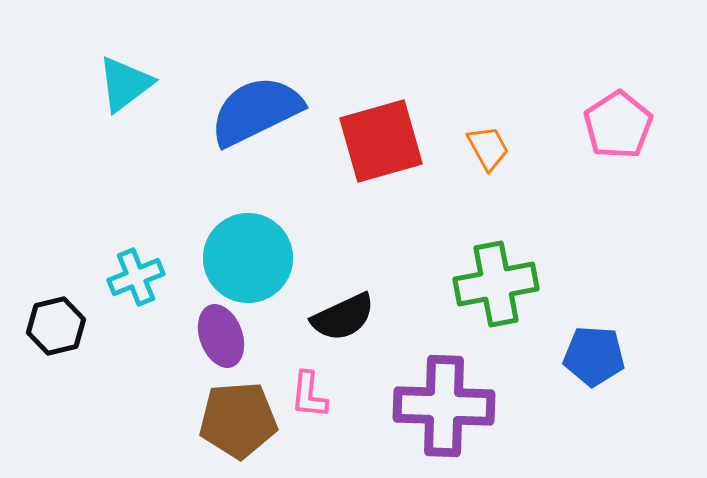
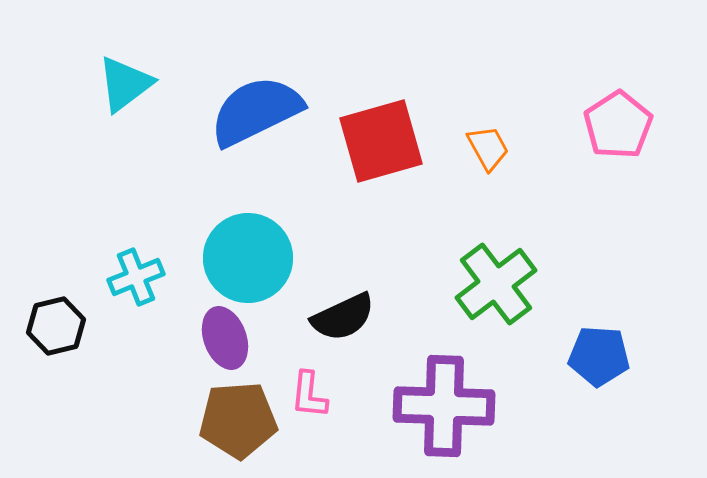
green cross: rotated 26 degrees counterclockwise
purple ellipse: moved 4 px right, 2 px down
blue pentagon: moved 5 px right
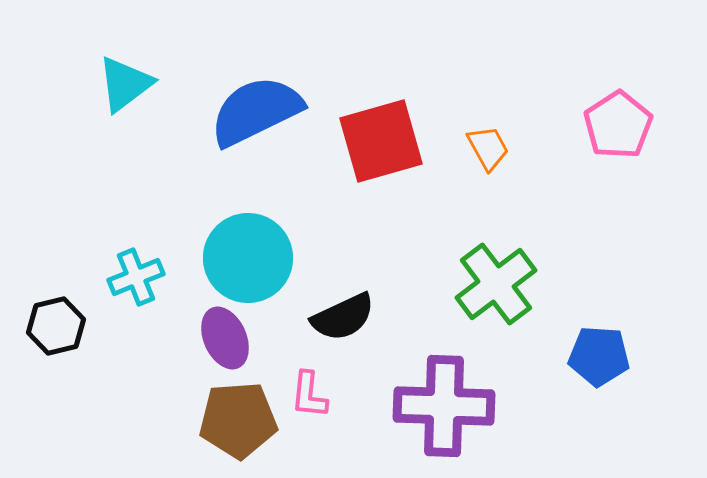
purple ellipse: rotated 4 degrees counterclockwise
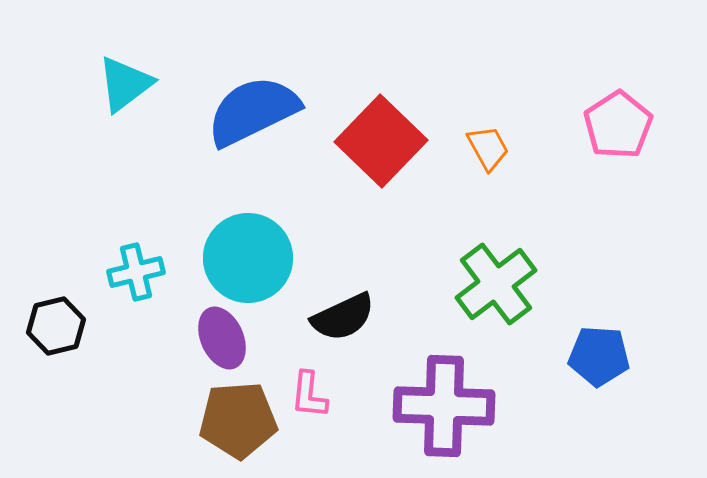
blue semicircle: moved 3 px left
red square: rotated 30 degrees counterclockwise
cyan cross: moved 5 px up; rotated 8 degrees clockwise
purple ellipse: moved 3 px left
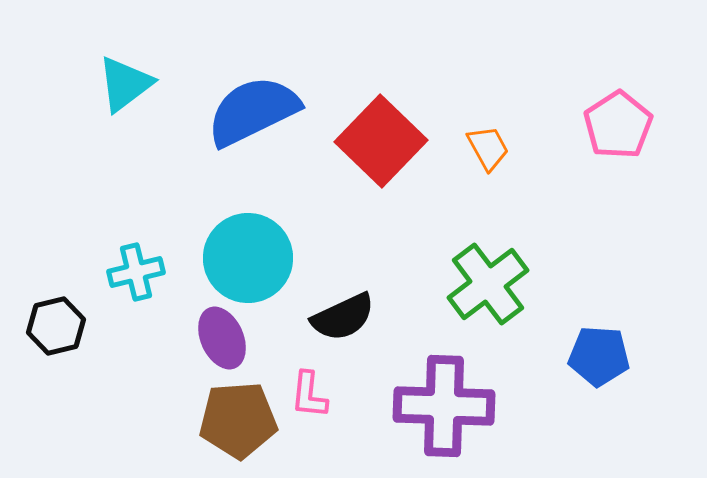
green cross: moved 8 px left
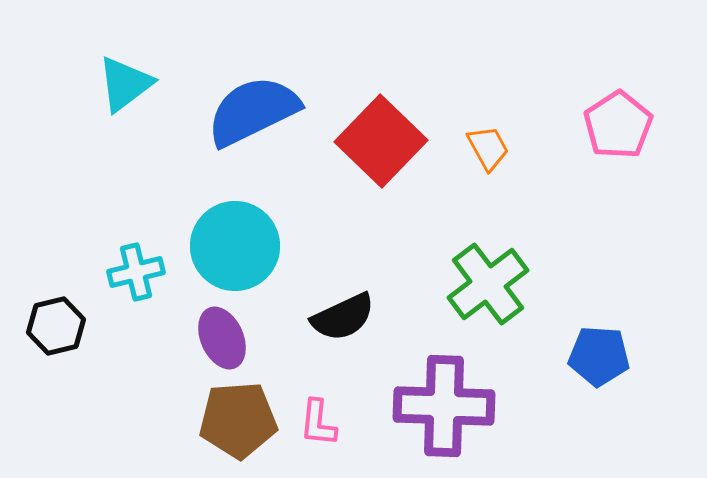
cyan circle: moved 13 px left, 12 px up
pink L-shape: moved 9 px right, 28 px down
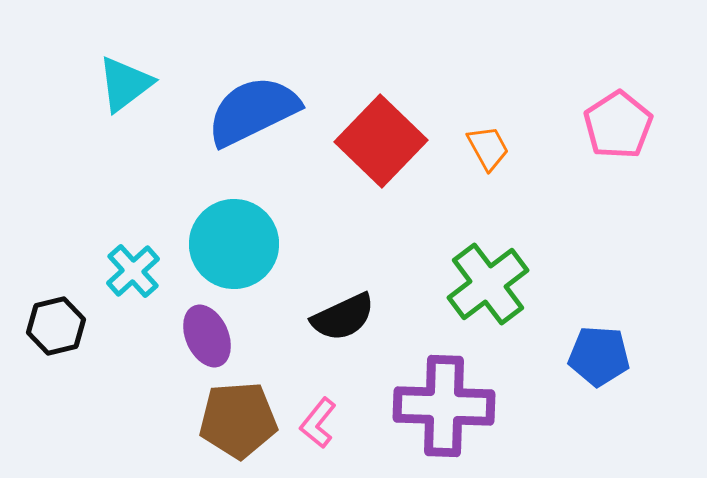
cyan circle: moved 1 px left, 2 px up
cyan cross: moved 3 px left, 1 px up; rotated 28 degrees counterclockwise
purple ellipse: moved 15 px left, 2 px up
pink L-shape: rotated 33 degrees clockwise
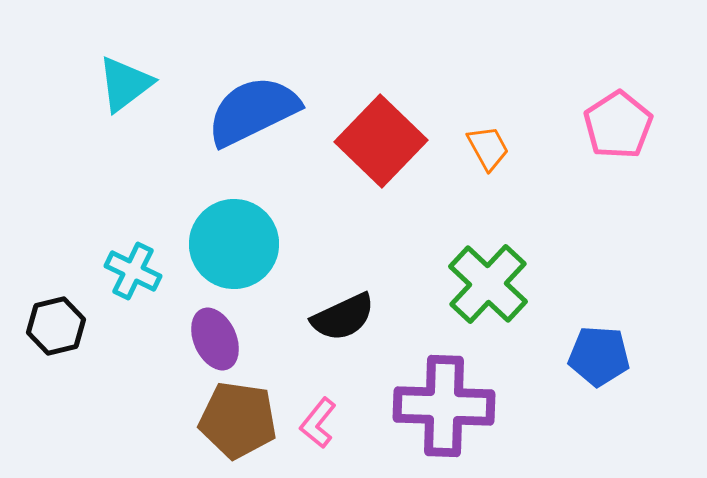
cyan cross: rotated 22 degrees counterclockwise
green cross: rotated 10 degrees counterclockwise
purple ellipse: moved 8 px right, 3 px down
brown pentagon: rotated 12 degrees clockwise
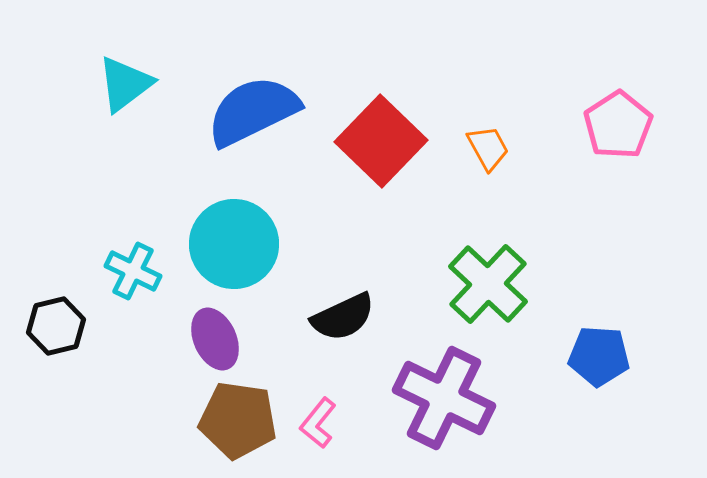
purple cross: moved 8 px up; rotated 24 degrees clockwise
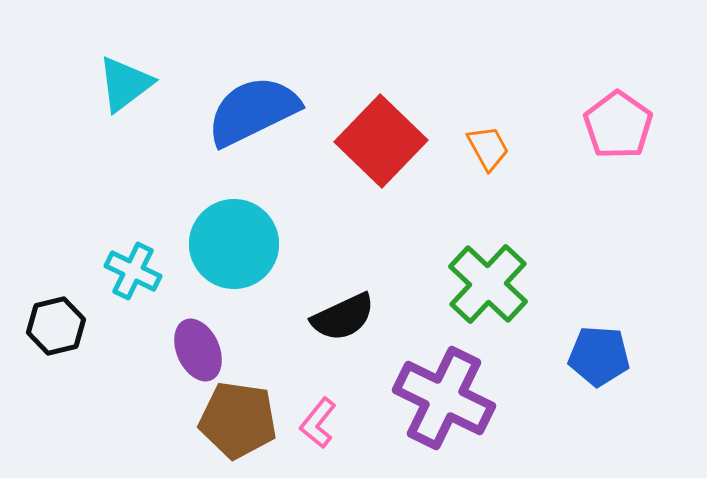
pink pentagon: rotated 4 degrees counterclockwise
purple ellipse: moved 17 px left, 11 px down
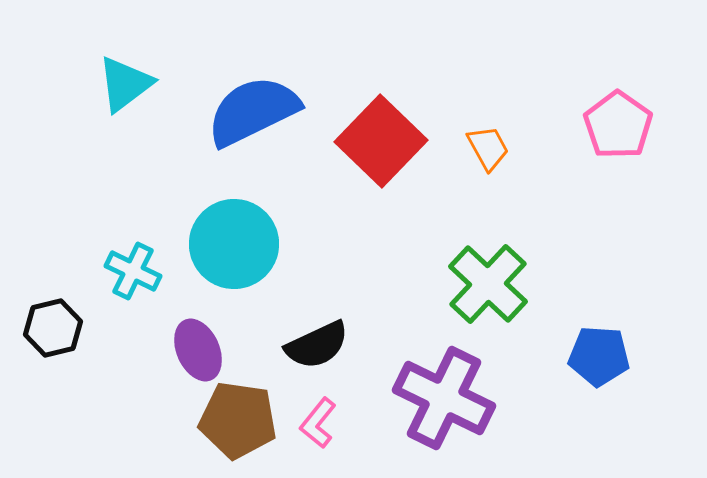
black semicircle: moved 26 px left, 28 px down
black hexagon: moved 3 px left, 2 px down
